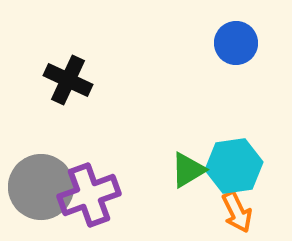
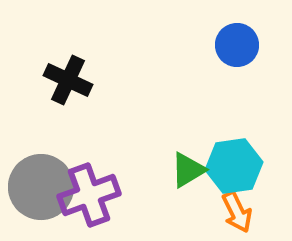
blue circle: moved 1 px right, 2 px down
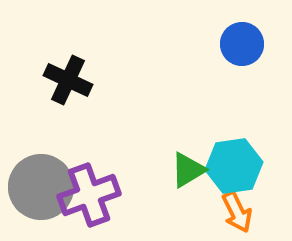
blue circle: moved 5 px right, 1 px up
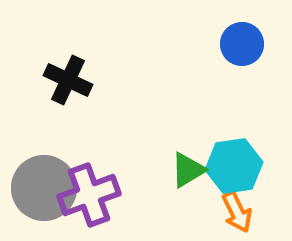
gray circle: moved 3 px right, 1 px down
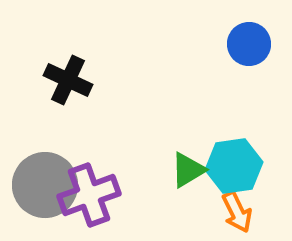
blue circle: moved 7 px right
gray circle: moved 1 px right, 3 px up
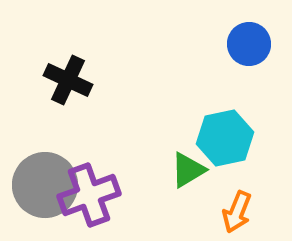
cyan hexagon: moved 9 px left, 28 px up; rotated 4 degrees counterclockwise
orange arrow: rotated 48 degrees clockwise
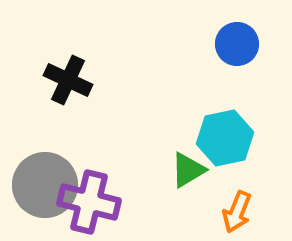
blue circle: moved 12 px left
purple cross: moved 7 px down; rotated 34 degrees clockwise
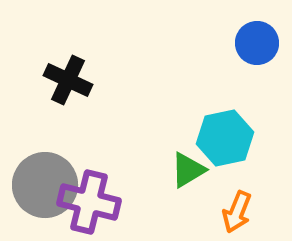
blue circle: moved 20 px right, 1 px up
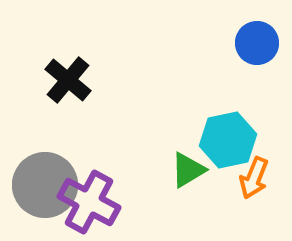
black cross: rotated 15 degrees clockwise
cyan hexagon: moved 3 px right, 2 px down
purple cross: rotated 14 degrees clockwise
orange arrow: moved 17 px right, 34 px up
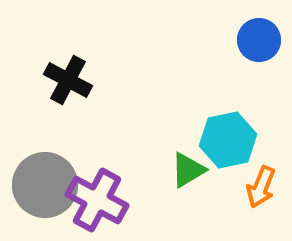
blue circle: moved 2 px right, 3 px up
black cross: rotated 12 degrees counterclockwise
orange arrow: moved 7 px right, 9 px down
purple cross: moved 8 px right, 2 px up
